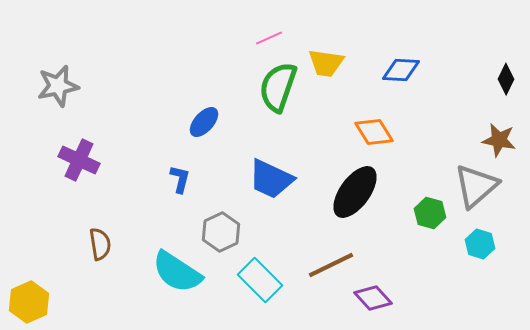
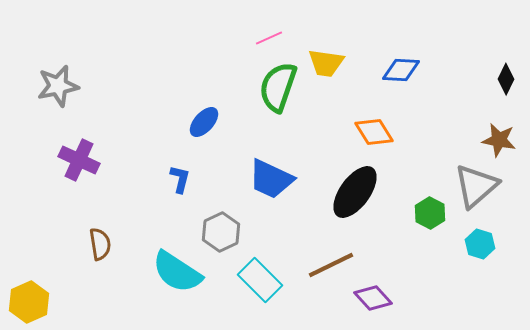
green hexagon: rotated 12 degrees clockwise
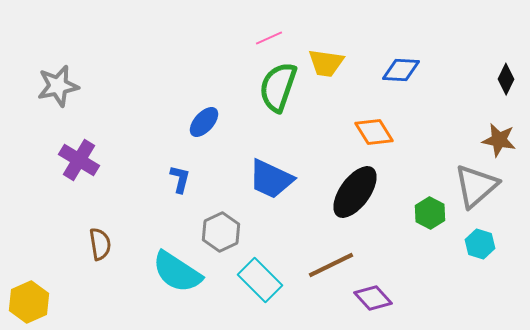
purple cross: rotated 6 degrees clockwise
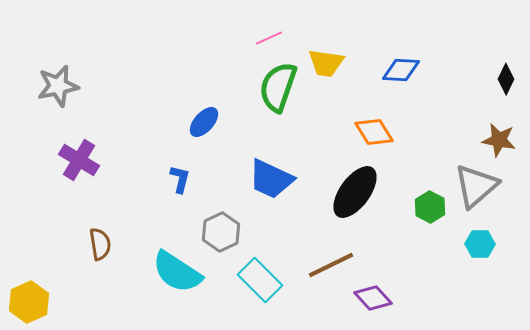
green hexagon: moved 6 px up
cyan hexagon: rotated 16 degrees counterclockwise
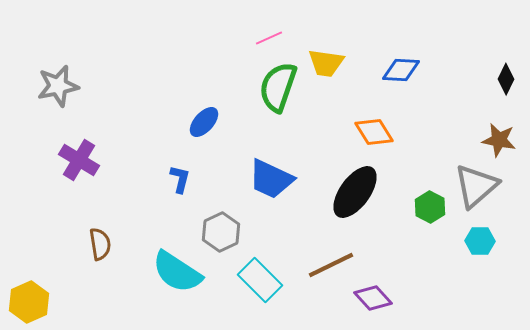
cyan hexagon: moved 3 px up
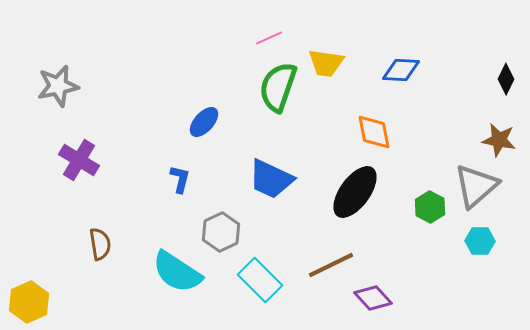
orange diamond: rotated 21 degrees clockwise
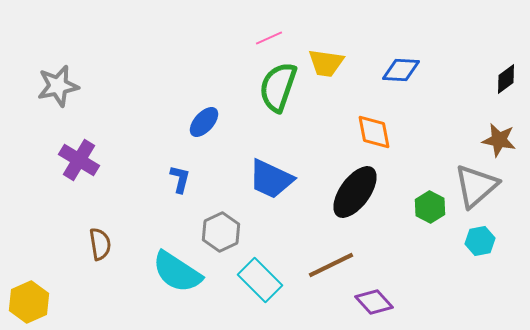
black diamond: rotated 28 degrees clockwise
cyan hexagon: rotated 12 degrees counterclockwise
purple diamond: moved 1 px right, 4 px down
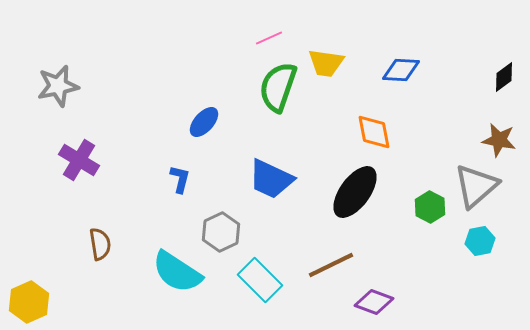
black diamond: moved 2 px left, 2 px up
purple diamond: rotated 27 degrees counterclockwise
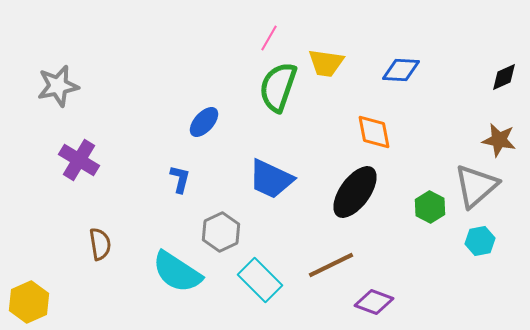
pink line: rotated 36 degrees counterclockwise
black diamond: rotated 12 degrees clockwise
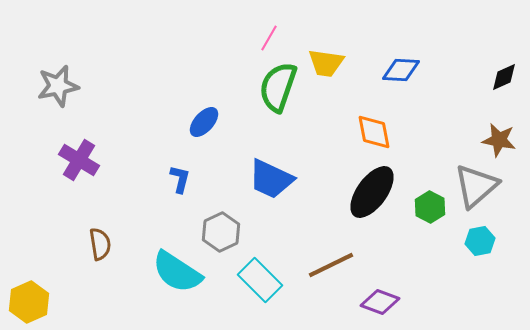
black ellipse: moved 17 px right
purple diamond: moved 6 px right
